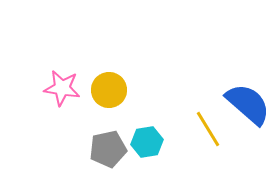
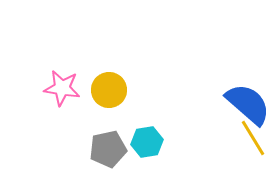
yellow line: moved 45 px right, 9 px down
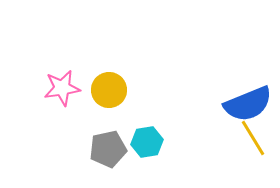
pink star: rotated 18 degrees counterclockwise
blue semicircle: rotated 117 degrees clockwise
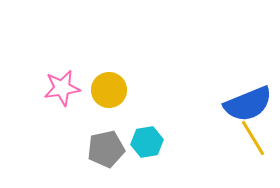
gray pentagon: moved 2 px left
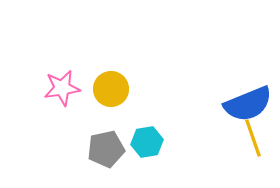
yellow circle: moved 2 px right, 1 px up
yellow line: rotated 12 degrees clockwise
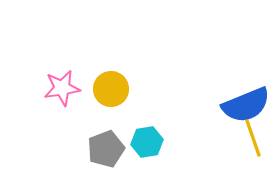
blue semicircle: moved 2 px left, 1 px down
gray pentagon: rotated 9 degrees counterclockwise
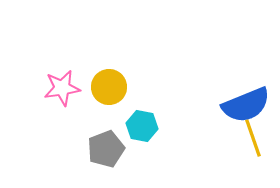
yellow circle: moved 2 px left, 2 px up
cyan hexagon: moved 5 px left, 16 px up; rotated 20 degrees clockwise
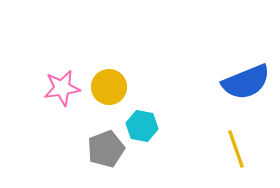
blue semicircle: moved 23 px up
yellow line: moved 17 px left, 11 px down
